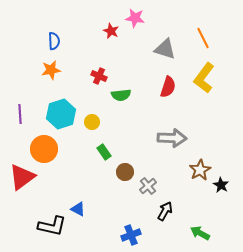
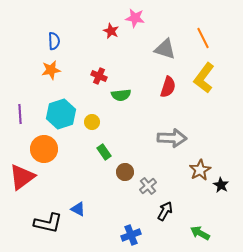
black L-shape: moved 4 px left, 3 px up
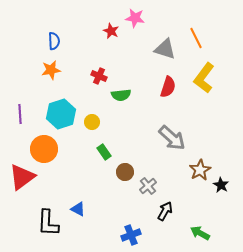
orange line: moved 7 px left
gray arrow: rotated 40 degrees clockwise
black L-shape: rotated 80 degrees clockwise
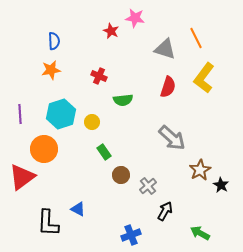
green semicircle: moved 2 px right, 5 px down
brown circle: moved 4 px left, 3 px down
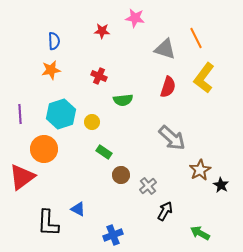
red star: moved 9 px left; rotated 21 degrees counterclockwise
green rectangle: rotated 21 degrees counterclockwise
blue cross: moved 18 px left
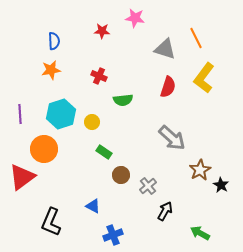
blue triangle: moved 15 px right, 3 px up
black L-shape: moved 3 px right, 1 px up; rotated 20 degrees clockwise
